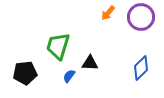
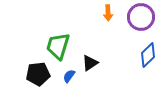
orange arrow: rotated 42 degrees counterclockwise
black triangle: rotated 36 degrees counterclockwise
blue diamond: moved 7 px right, 13 px up
black pentagon: moved 13 px right, 1 px down
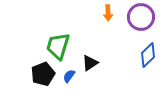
black pentagon: moved 5 px right; rotated 15 degrees counterclockwise
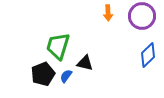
purple circle: moved 1 px right, 1 px up
black triangle: moved 5 px left; rotated 48 degrees clockwise
blue semicircle: moved 3 px left
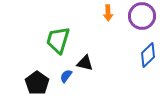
green trapezoid: moved 6 px up
black pentagon: moved 6 px left, 9 px down; rotated 15 degrees counterclockwise
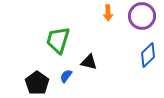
black triangle: moved 4 px right, 1 px up
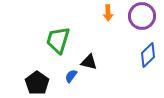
blue semicircle: moved 5 px right
